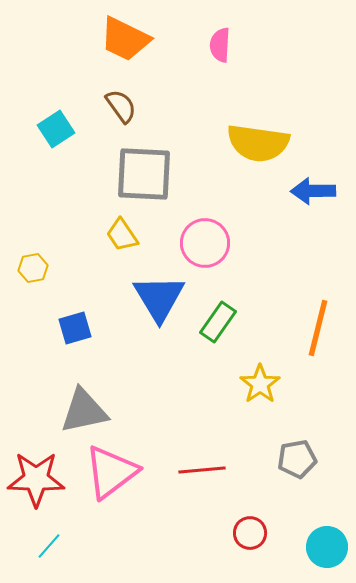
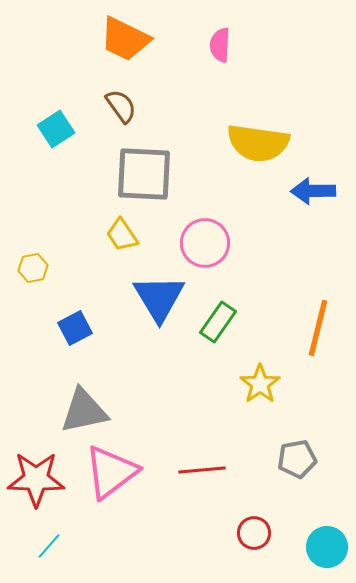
blue square: rotated 12 degrees counterclockwise
red circle: moved 4 px right
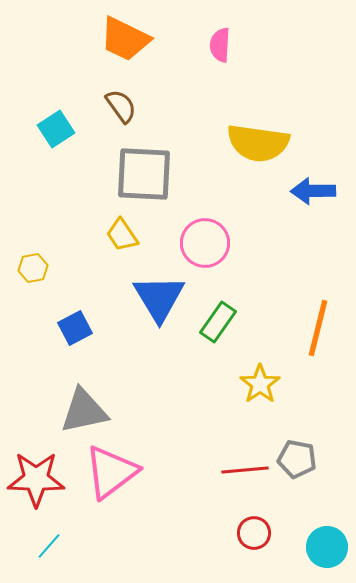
gray pentagon: rotated 21 degrees clockwise
red line: moved 43 px right
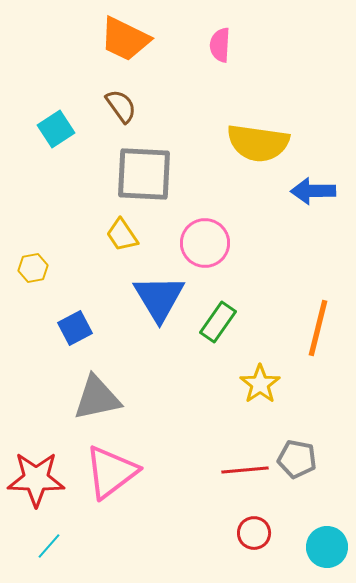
gray triangle: moved 13 px right, 13 px up
